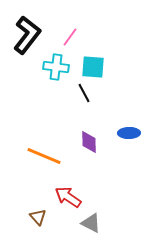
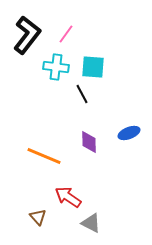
pink line: moved 4 px left, 3 px up
black line: moved 2 px left, 1 px down
blue ellipse: rotated 20 degrees counterclockwise
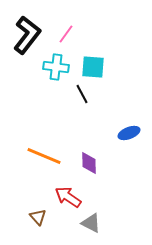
purple diamond: moved 21 px down
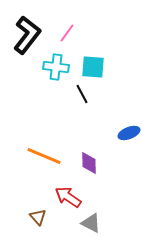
pink line: moved 1 px right, 1 px up
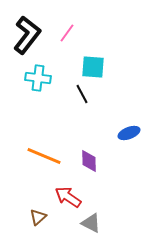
cyan cross: moved 18 px left, 11 px down
purple diamond: moved 2 px up
brown triangle: rotated 30 degrees clockwise
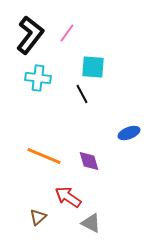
black L-shape: moved 3 px right
purple diamond: rotated 15 degrees counterclockwise
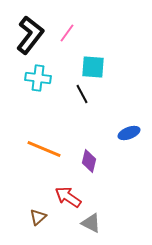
orange line: moved 7 px up
purple diamond: rotated 30 degrees clockwise
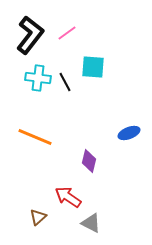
pink line: rotated 18 degrees clockwise
black line: moved 17 px left, 12 px up
orange line: moved 9 px left, 12 px up
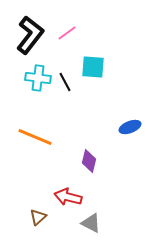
blue ellipse: moved 1 px right, 6 px up
red arrow: rotated 20 degrees counterclockwise
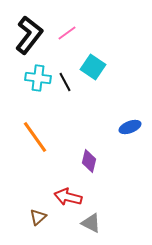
black L-shape: moved 1 px left
cyan square: rotated 30 degrees clockwise
orange line: rotated 32 degrees clockwise
